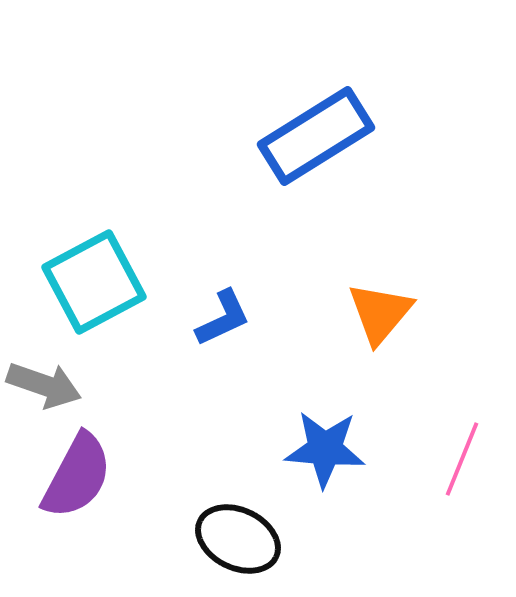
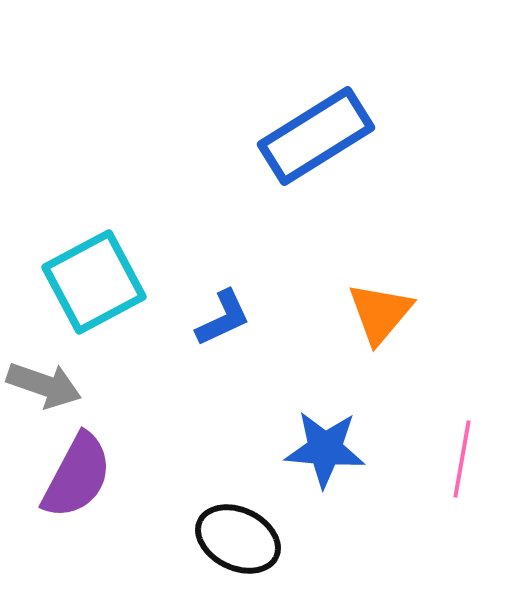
pink line: rotated 12 degrees counterclockwise
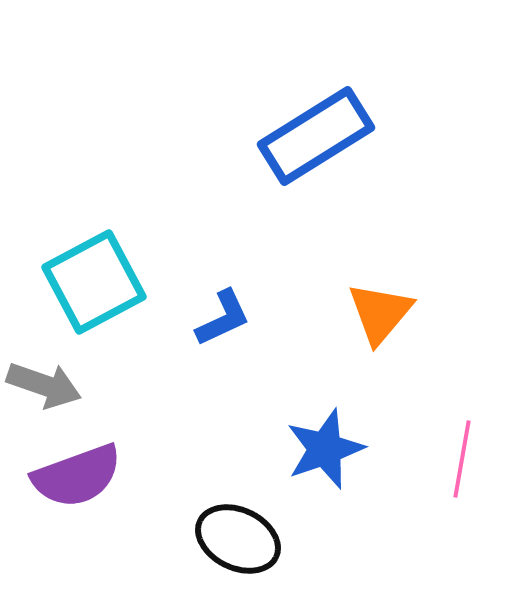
blue star: rotated 24 degrees counterclockwise
purple semicircle: rotated 42 degrees clockwise
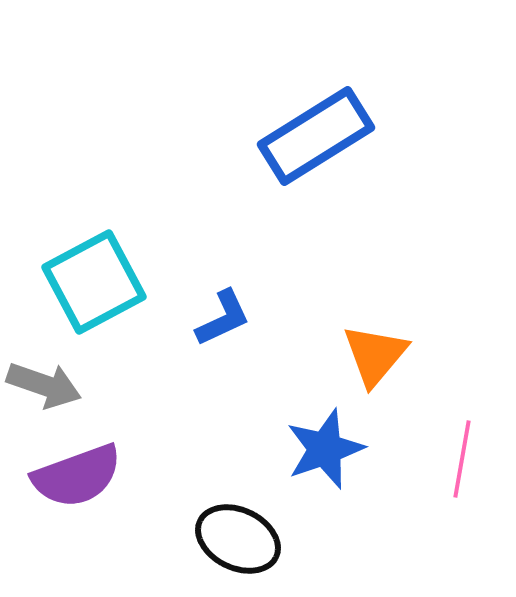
orange triangle: moved 5 px left, 42 px down
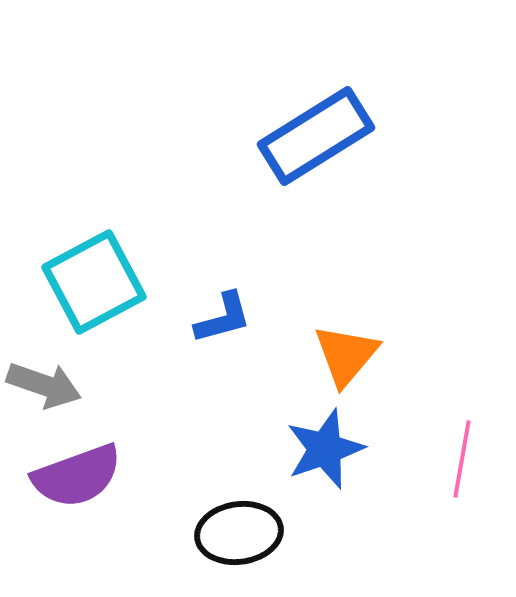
blue L-shape: rotated 10 degrees clockwise
orange triangle: moved 29 px left
black ellipse: moved 1 px right, 6 px up; rotated 34 degrees counterclockwise
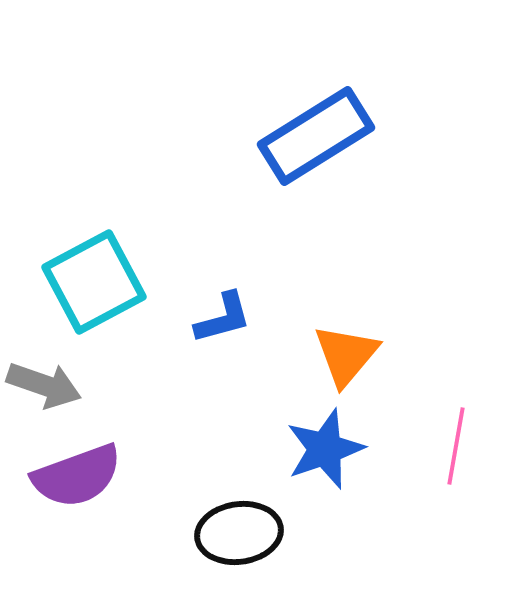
pink line: moved 6 px left, 13 px up
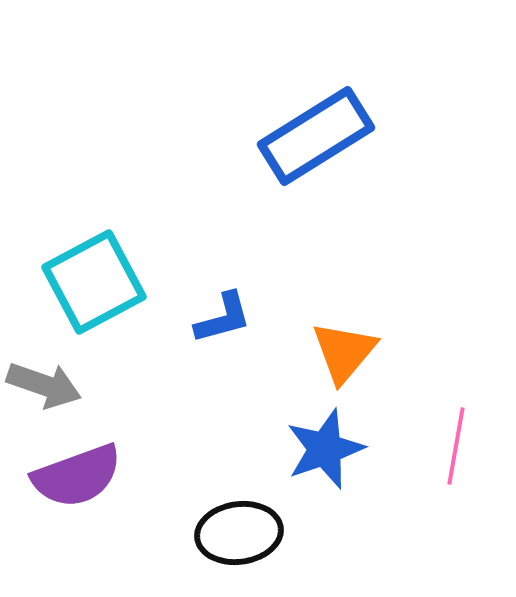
orange triangle: moved 2 px left, 3 px up
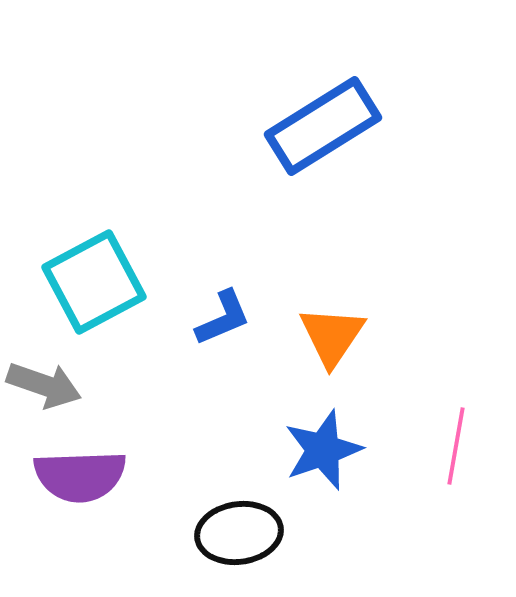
blue rectangle: moved 7 px right, 10 px up
blue L-shape: rotated 8 degrees counterclockwise
orange triangle: moved 12 px left, 16 px up; rotated 6 degrees counterclockwise
blue star: moved 2 px left, 1 px down
purple semicircle: moved 3 px right; rotated 18 degrees clockwise
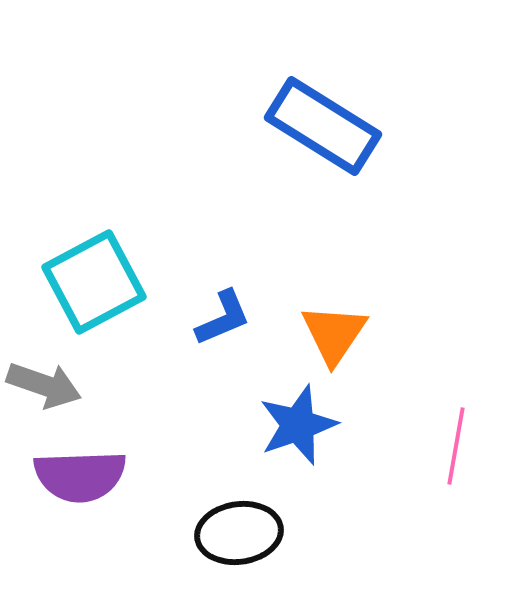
blue rectangle: rotated 64 degrees clockwise
orange triangle: moved 2 px right, 2 px up
blue star: moved 25 px left, 25 px up
